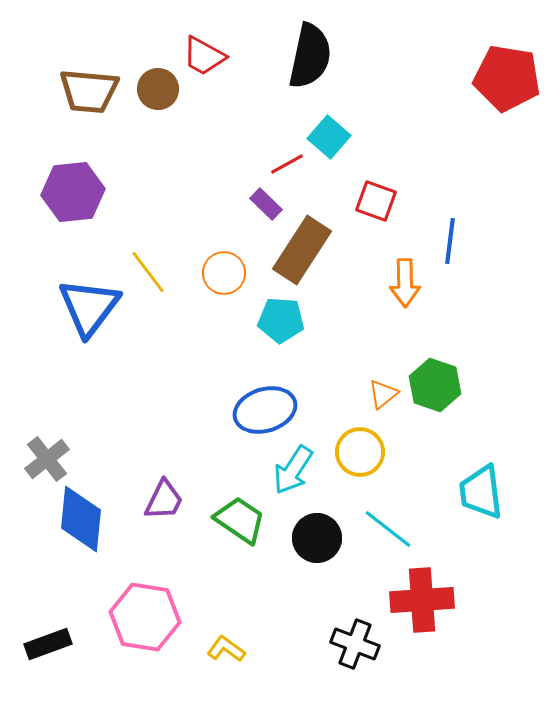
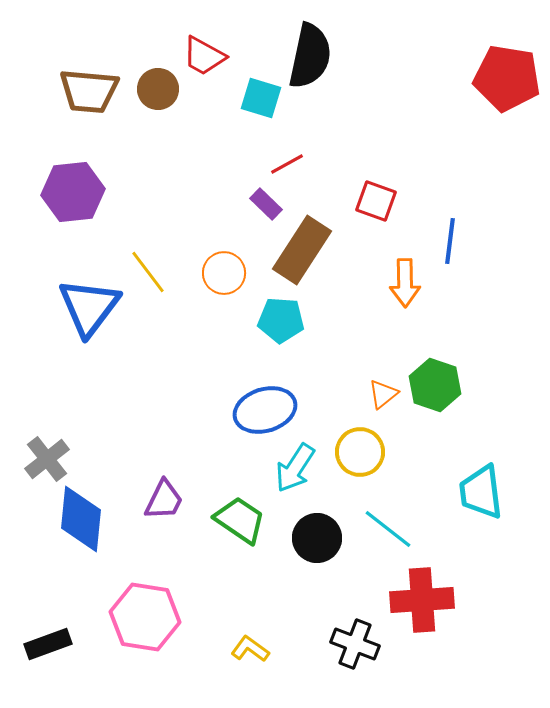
cyan square: moved 68 px left, 39 px up; rotated 24 degrees counterclockwise
cyan arrow: moved 2 px right, 2 px up
yellow L-shape: moved 24 px right
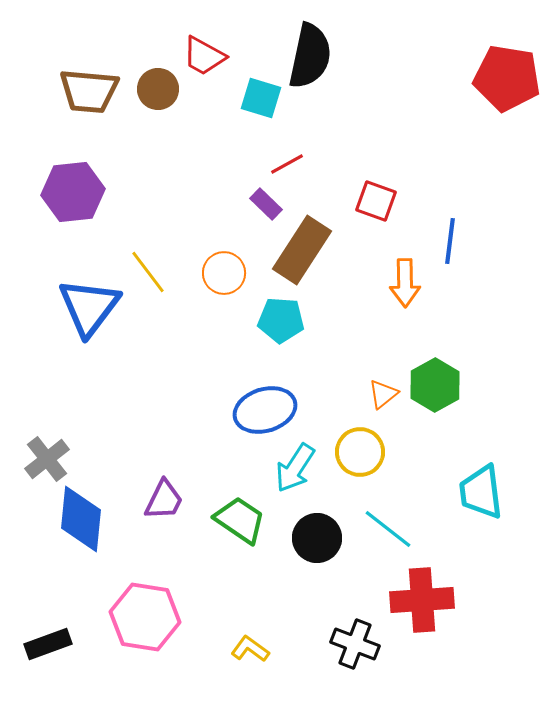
green hexagon: rotated 12 degrees clockwise
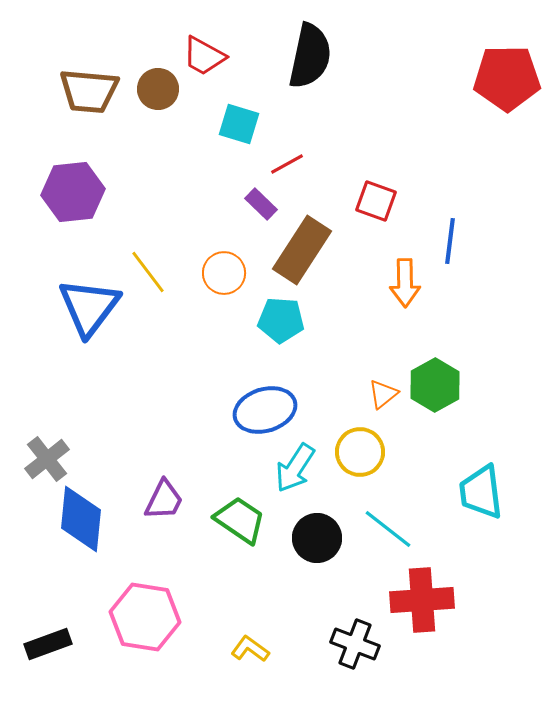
red pentagon: rotated 10 degrees counterclockwise
cyan square: moved 22 px left, 26 px down
purple rectangle: moved 5 px left
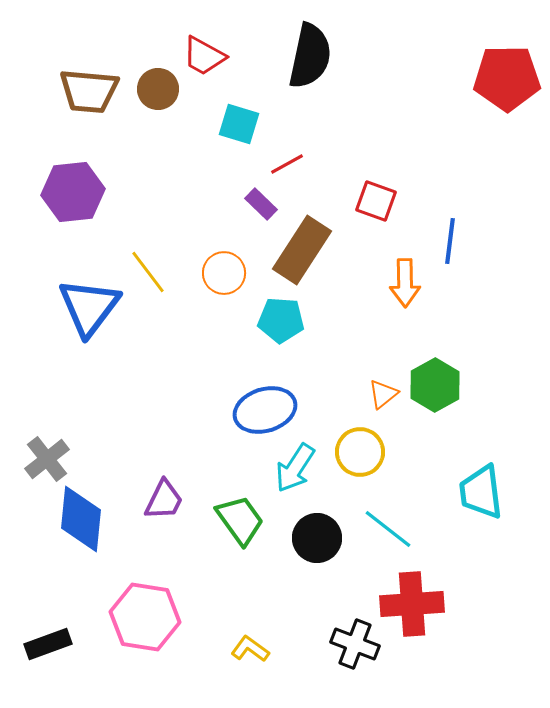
green trapezoid: rotated 20 degrees clockwise
red cross: moved 10 px left, 4 px down
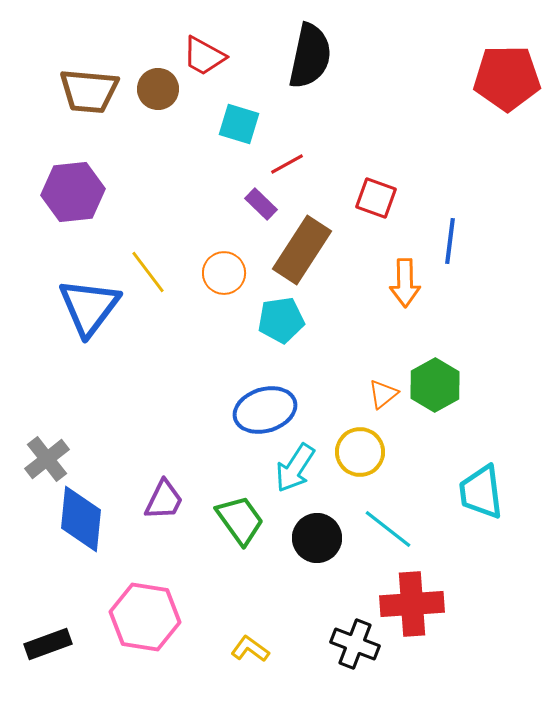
red square: moved 3 px up
cyan pentagon: rotated 12 degrees counterclockwise
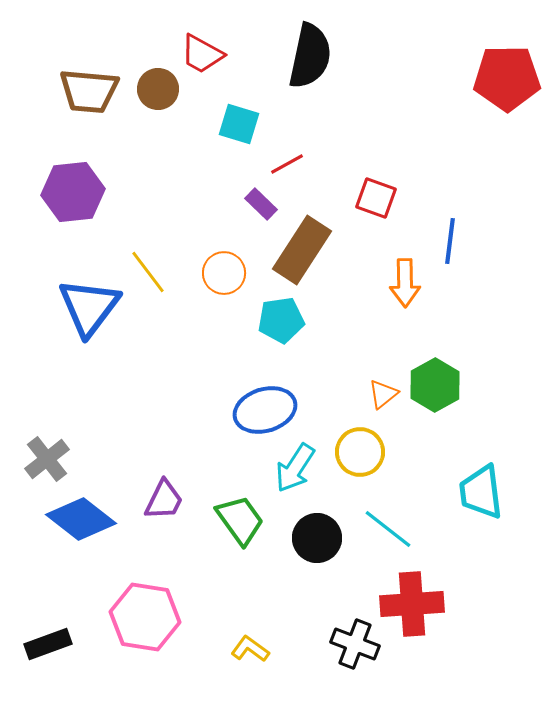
red trapezoid: moved 2 px left, 2 px up
blue diamond: rotated 58 degrees counterclockwise
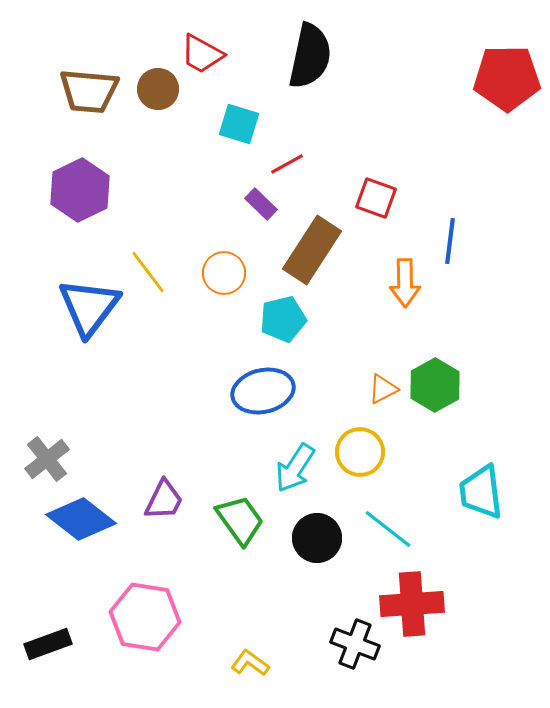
purple hexagon: moved 7 px right, 2 px up; rotated 20 degrees counterclockwise
brown rectangle: moved 10 px right
cyan pentagon: moved 2 px right, 1 px up; rotated 6 degrees counterclockwise
orange triangle: moved 5 px up; rotated 12 degrees clockwise
blue ellipse: moved 2 px left, 19 px up; rotated 4 degrees clockwise
yellow L-shape: moved 14 px down
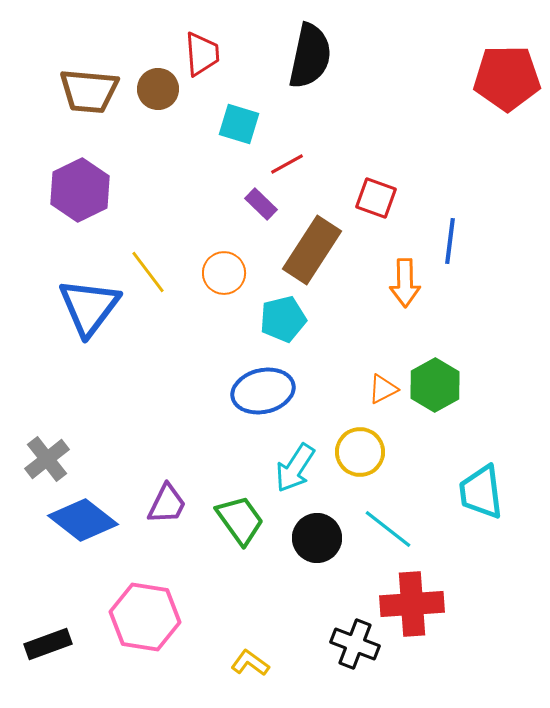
red trapezoid: rotated 123 degrees counterclockwise
purple trapezoid: moved 3 px right, 4 px down
blue diamond: moved 2 px right, 1 px down
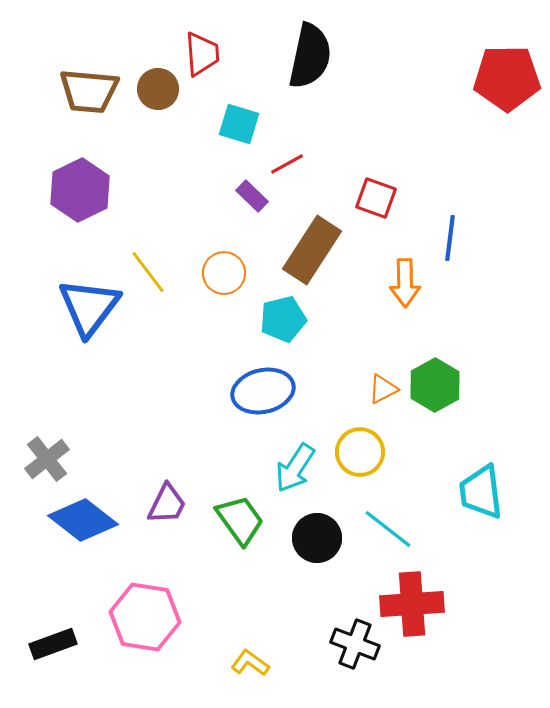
purple rectangle: moved 9 px left, 8 px up
blue line: moved 3 px up
black rectangle: moved 5 px right
